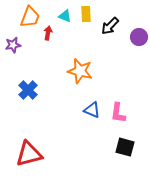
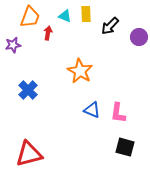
orange star: rotated 15 degrees clockwise
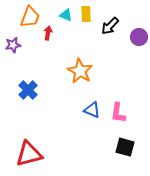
cyan triangle: moved 1 px right, 1 px up
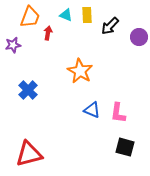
yellow rectangle: moved 1 px right, 1 px down
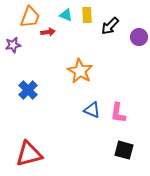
red arrow: moved 1 px up; rotated 72 degrees clockwise
black square: moved 1 px left, 3 px down
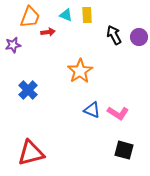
black arrow: moved 4 px right, 9 px down; rotated 108 degrees clockwise
orange star: rotated 10 degrees clockwise
pink L-shape: rotated 65 degrees counterclockwise
red triangle: moved 2 px right, 1 px up
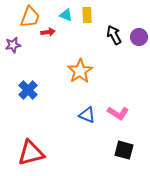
blue triangle: moved 5 px left, 5 px down
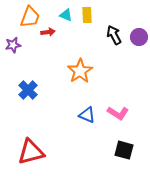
red triangle: moved 1 px up
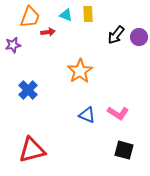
yellow rectangle: moved 1 px right, 1 px up
black arrow: moved 2 px right; rotated 114 degrees counterclockwise
red triangle: moved 1 px right, 2 px up
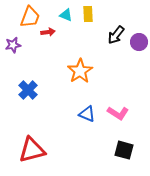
purple circle: moved 5 px down
blue triangle: moved 1 px up
